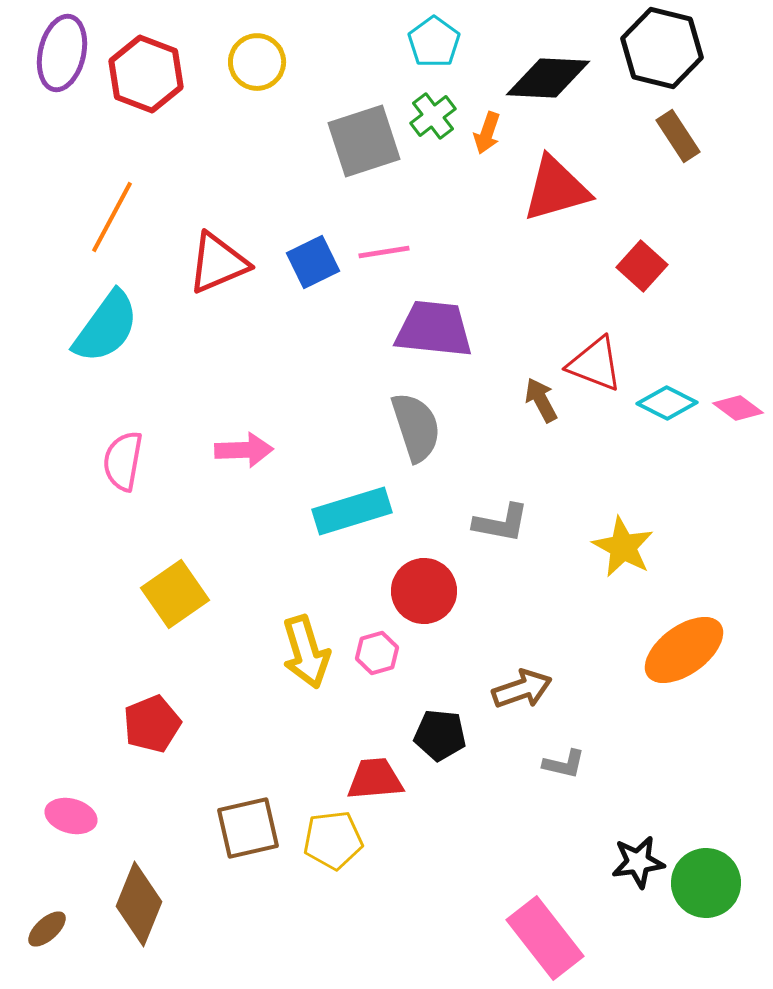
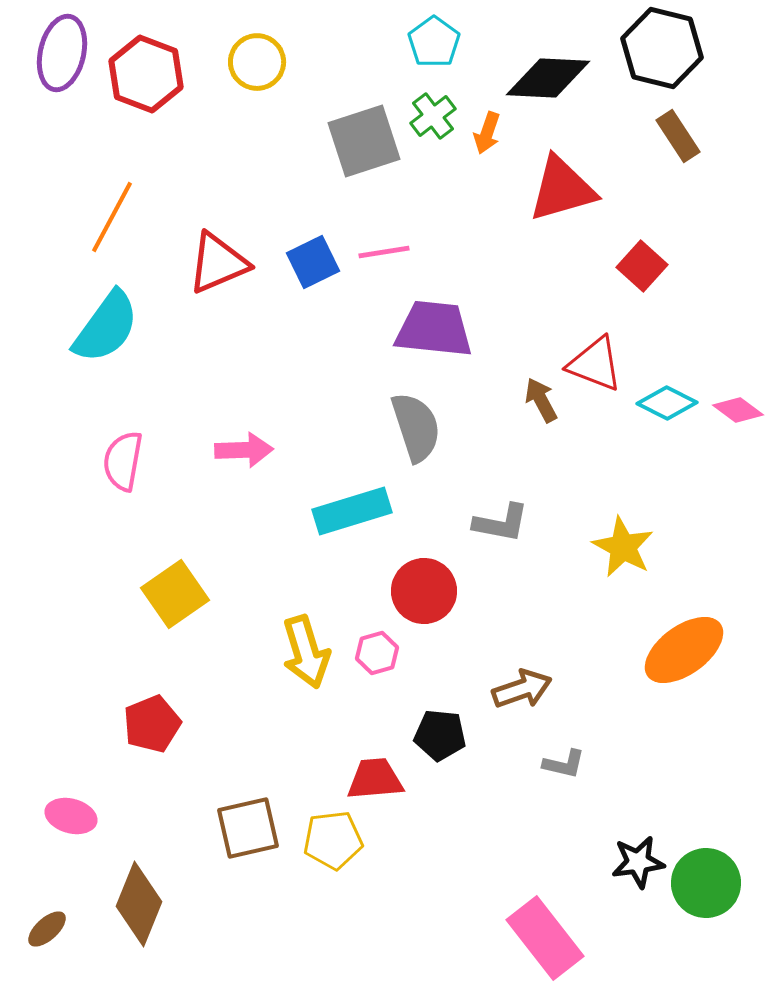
red triangle at (556, 189): moved 6 px right
pink diamond at (738, 408): moved 2 px down
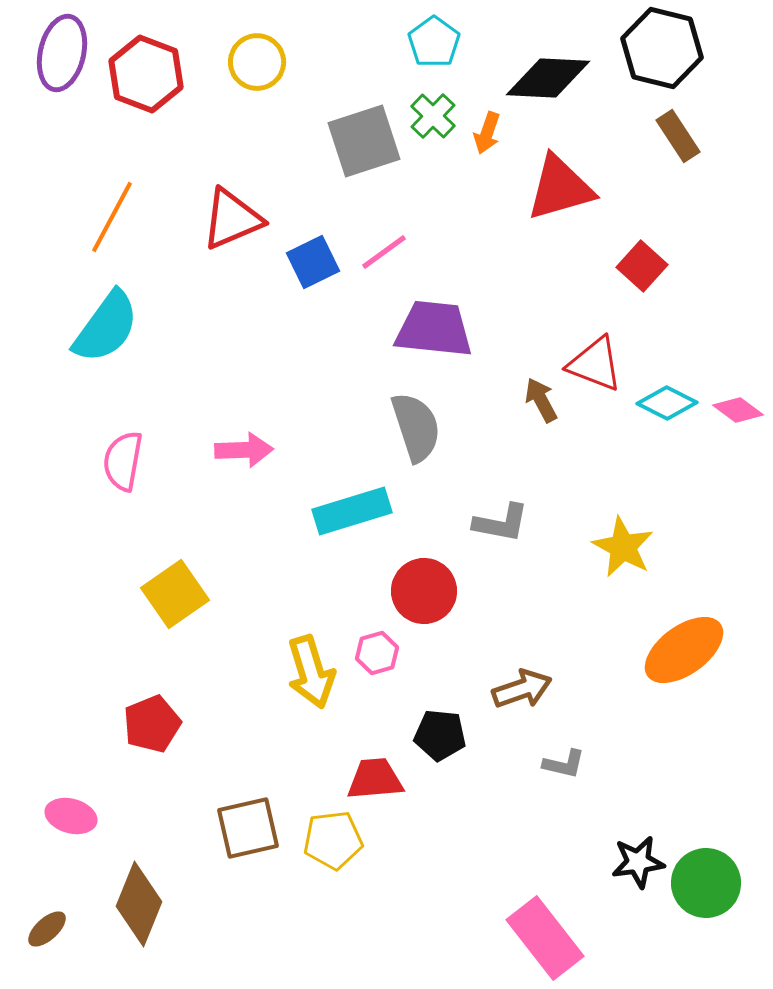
green cross at (433, 116): rotated 9 degrees counterclockwise
red triangle at (562, 189): moved 2 px left, 1 px up
pink line at (384, 252): rotated 27 degrees counterclockwise
red triangle at (218, 263): moved 14 px right, 44 px up
yellow arrow at (306, 652): moved 5 px right, 20 px down
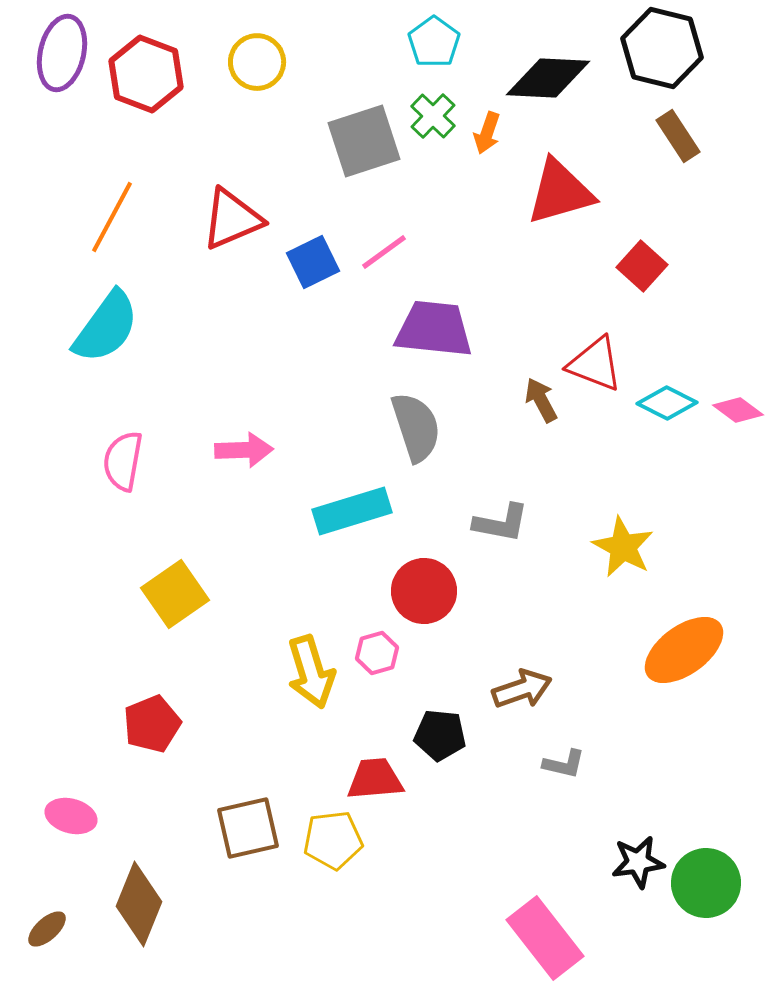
red triangle at (560, 188): moved 4 px down
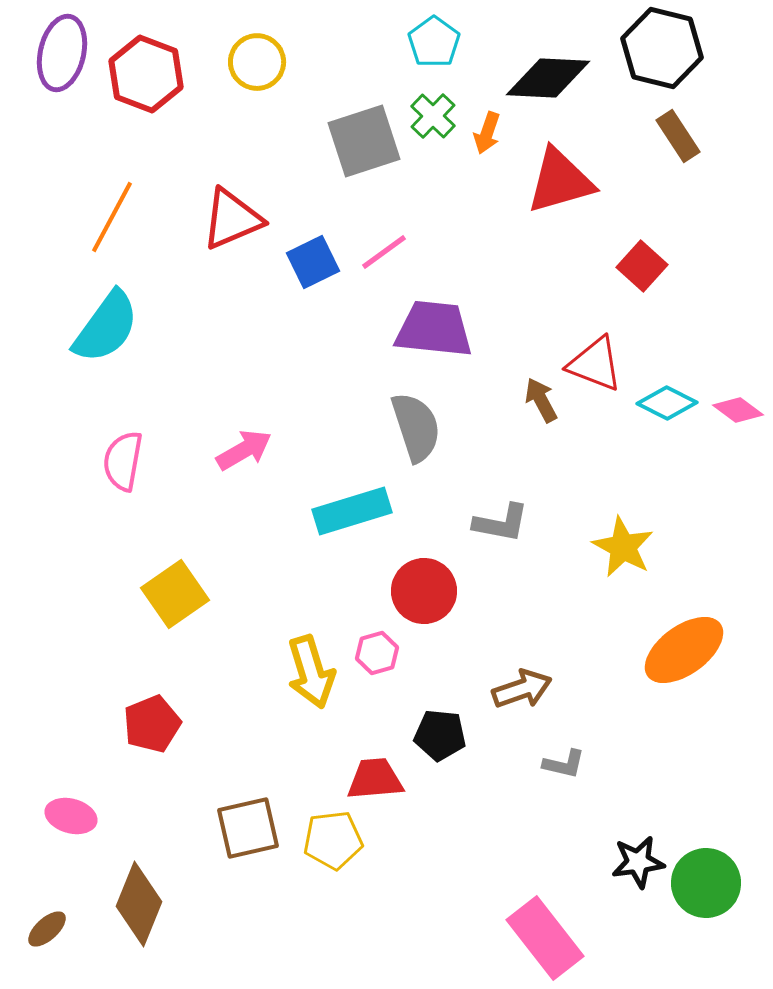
red triangle at (560, 192): moved 11 px up
pink arrow at (244, 450): rotated 28 degrees counterclockwise
